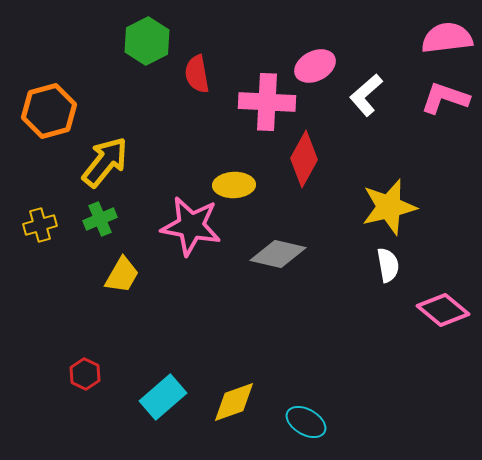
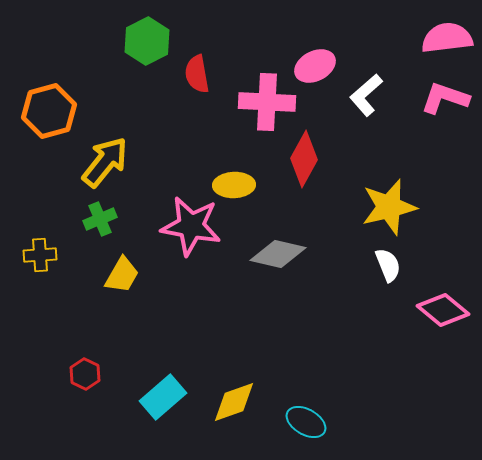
yellow cross: moved 30 px down; rotated 12 degrees clockwise
white semicircle: rotated 12 degrees counterclockwise
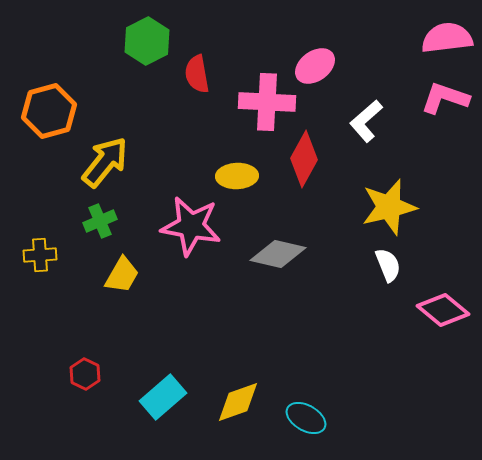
pink ellipse: rotated 9 degrees counterclockwise
white L-shape: moved 26 px down
yellow ellipse: moved 3 px right, 9 px up
green cross: moved 2 px down
yellow diamond: moved 4 px right
cyan ellipse: moved 4 px up
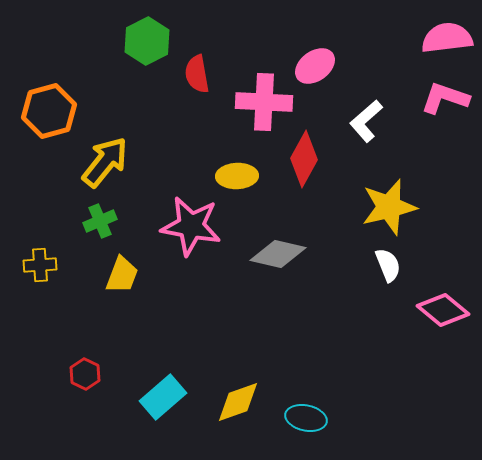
pink cross: moved 3 px left
yellow cross: moved 10 px down
yellow trapezoid: rotated 9 degrees counterclockwise
cyan ellipse: rotated 18 degrees counterclockwise
